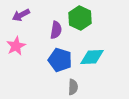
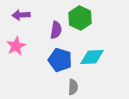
purple arrow: rotated 24 degrees clockwise
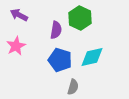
purple arrow: moved 2 px left; rotated 30 degrees clockwise
cyan diamond: rotated 10 degrees counterclockwise
gray semicircle: rotated 14 degrees clockwise
